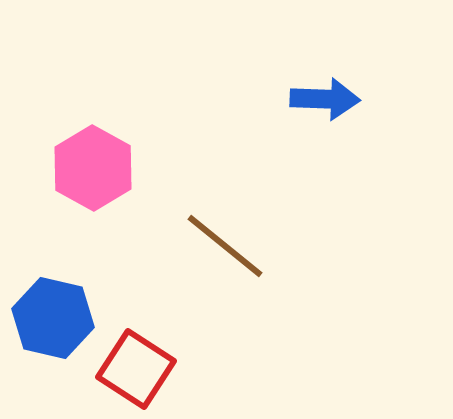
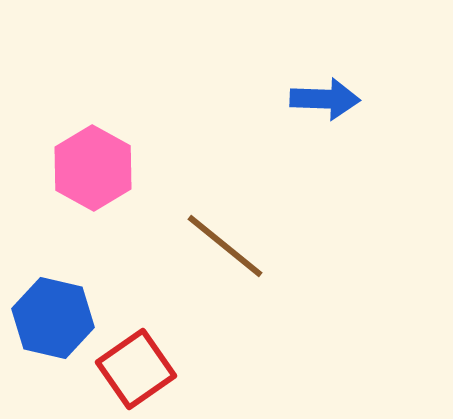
red square: rotated 22 degrees clockwise
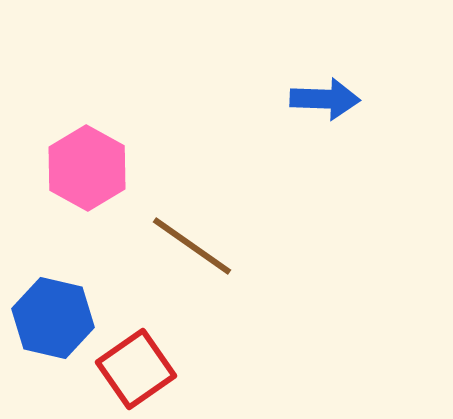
pink hexagon: moved 6 px left
brown line: moved 33 px left; rotated 4 degrees counterclockwise
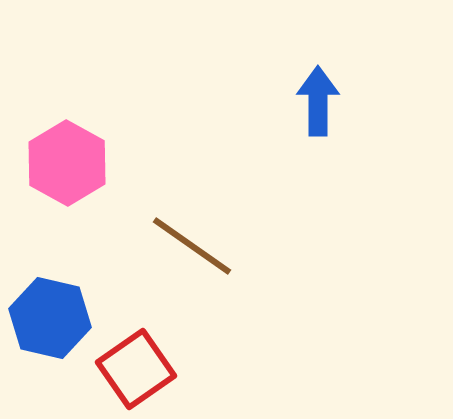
blue arrow: moved 7 px left, 2 px down; rotated 92 degrees counterclockwise
pink hexagon: moved 20 px left, 5 px up
blue hexagon: moved 3 px left
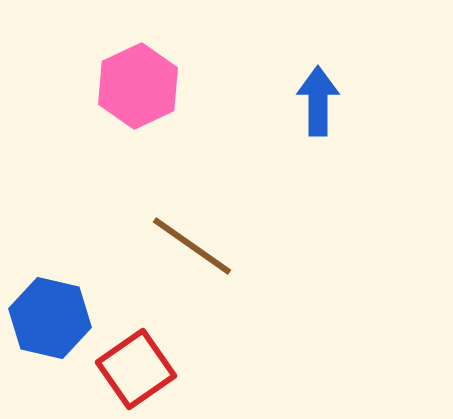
pink hexagon: moved 71 px right, 77 px up; rotated 6 degrees clockwise
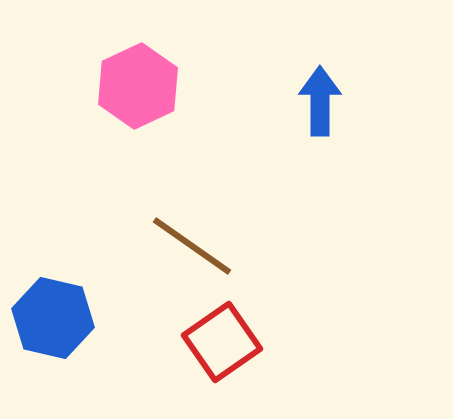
blue arrow: moved 2 px right
blue hexagon: moved 3 px right
red square: moved 86 px right, 27 px up
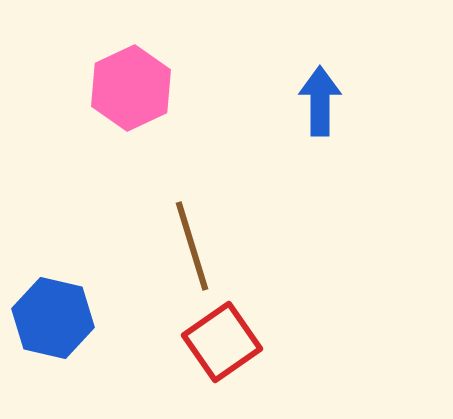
pink hexagon: moved 7 px left, 2 px down
brown line: rotated 38 degrees clockwise
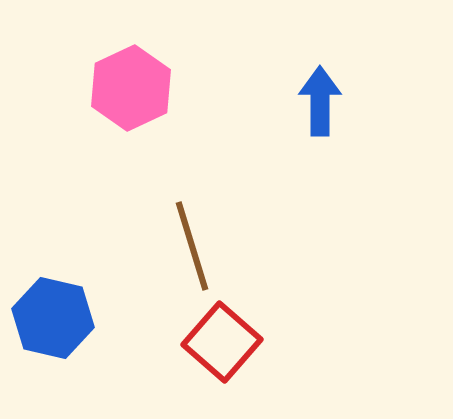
red square: rotated 14 degrees counterclockwise
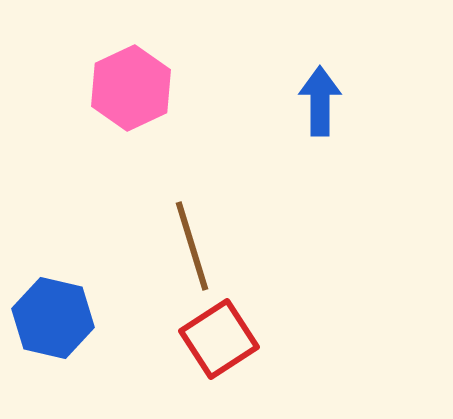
red square: moved 3 px left, 3 px up; rotated 16 degrees clockwise
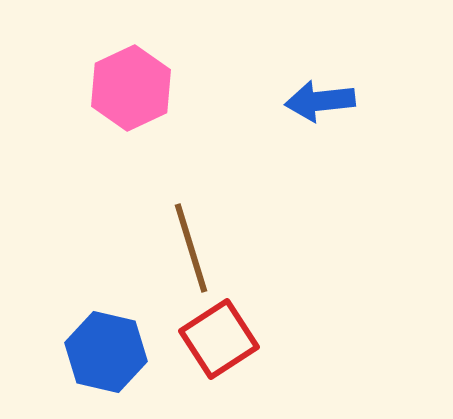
blue arrow: rotated 96 degrees counterclockwise
brown line: moved 1 px left, 2 px down
blue hexagon: moved 53 px right, 34 px down
